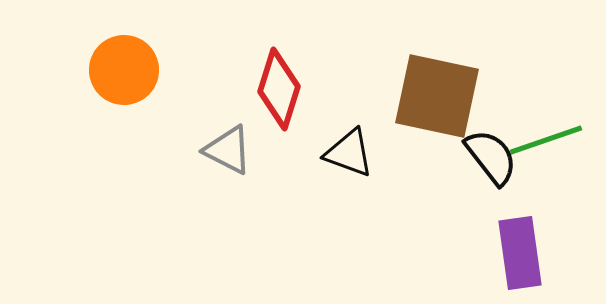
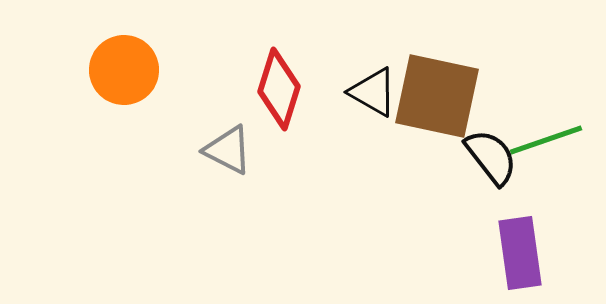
black triangle: moved 24 px right, 61 px up; rotated 10 degrees clockwise
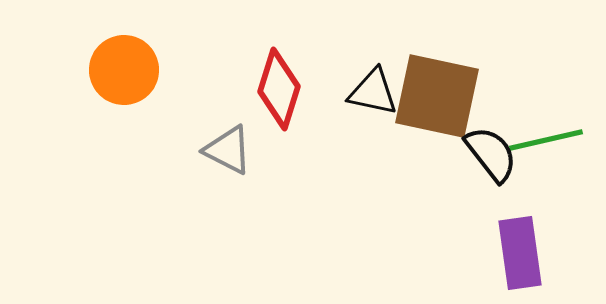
black triangle: rotated 18 degrees counterclockwise
green line: rotated 6 degrees clockwise
black semicircle: moved 3 px up
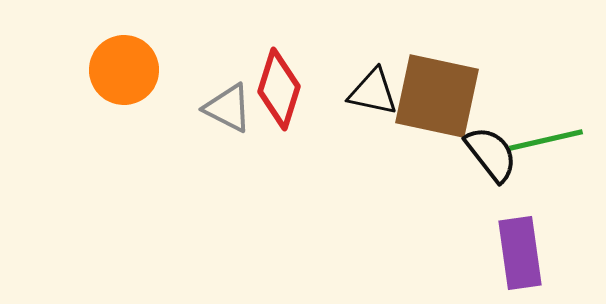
gray triangle: moved 42 px up
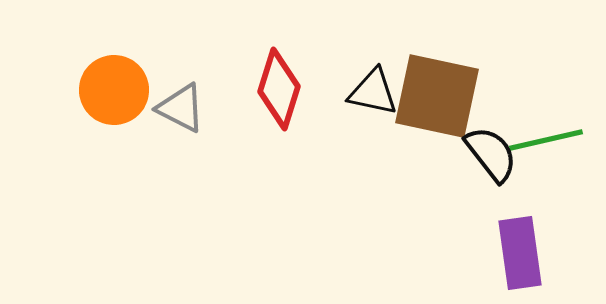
orange circle: moved 10 px left, 20 px down
gray triangle: moved 47 px left
